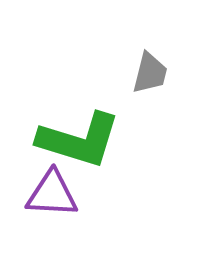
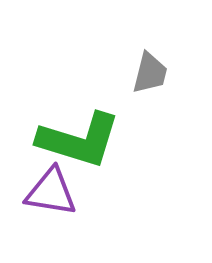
purple triangle: moved 1 px left, 2 px up; rotated 6 degrees clockwise
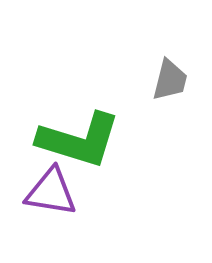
gray trapezoid: moved 20 px right, 7 px down
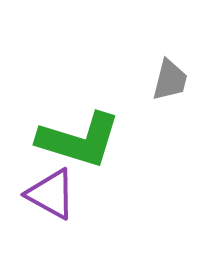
purple triangle: moved 2 px down; rotated 20 degrees clockwise
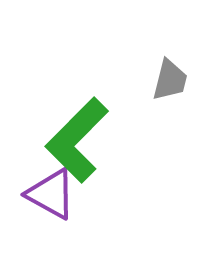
green L-shape: moved 2 px left; rotated 118 degrees clockwise
